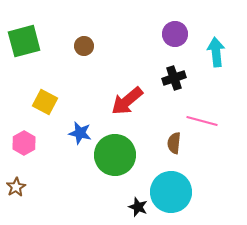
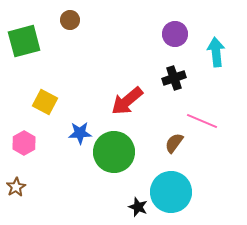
brown circle: moved 14 px left, 26 px up
pink line: rotated 8 degrees clockwise
blue star: rotated 15 degrees counterclockwise
brown semicircle: rotated 30 degrees clockwise
green circle: moved 1 px left, 3 px up
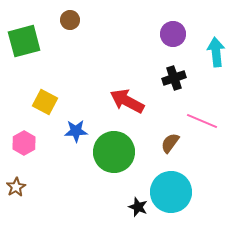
purple circle: moved 2 px left
red arrow: rotated 68 degrees clockwise
blue star: moved 4 px left, 2 px up
brown semicircle: moved 4 px left
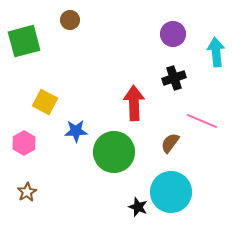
red arrow: moved 7 px right, 2 px down; rotated 60 degrees clockwise
brown star: moved 11 px right, 5 px down
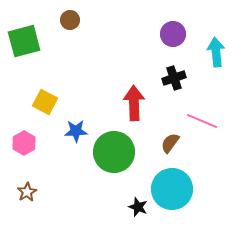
cyan circle: moved 1 px right, 3 px up
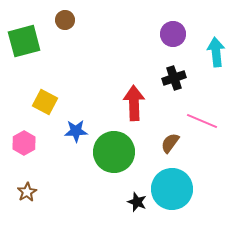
brown circle: moved 5 px left
black star: moved 1 px left, 5 px up
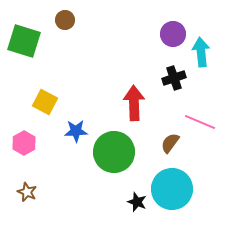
green square: rotated 32 degrees clockwise
cyan arrow: moved 15 px left
pink line: moved 2 px left, 1 px down
brown star: rotated 18 degrees counterclockwise
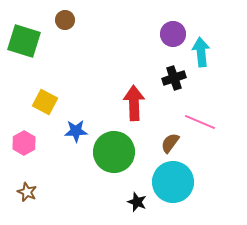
cyan circle: moved 1 px right, 7 px up
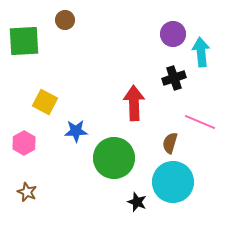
green square: rotated 20 degrees counterclockwise
brown semicircle: rotated 20 degrees counterclockwise
green circle: moved 6 px down
